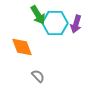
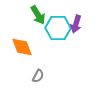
cyan hexagon: moved 3 px right, 5 px down
gray semicircle: rotated 72 degrees clockwise
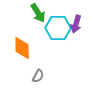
green arrow: moved 2 px up
orange diamond: moved 1 px down; rotated 20 degrees clockwise
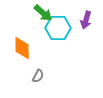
green arrow: moved 5 px right; rotated 18 degrees counterclockwise
purple arrow: moved 10 px right, 4 px up
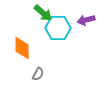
purple arrow: rotated 60 degrees clockwise
gray semicircle: moved 2 px up
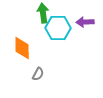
green arrow: rotated 138 degrees counterclockwise
purple arrow: moved 1 px left, 2 px down; rotated 12 degrees clockwise
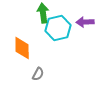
cyan hexagon: rotated 15 degrees counterclockwise
